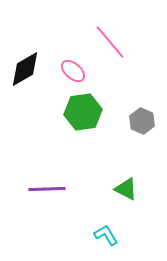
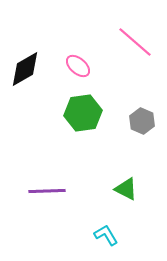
pink line: moved 25 px right; rotated 9 degrees counterclockwise
pink ellipse: moved 5 px right, 5 px up
green hexagon: moved 1 px down
purple line: moved 2 px down
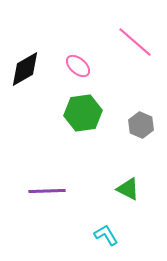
gray hexagon: moved 1 px left, 4 px down
green triangle: moved 2 px right
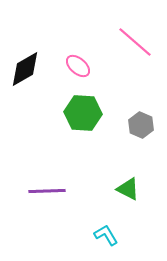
green hexagon: rotated 12 degrees clockwise
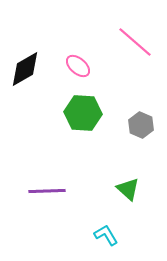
green triangle: rotated 15 degrees clockwise
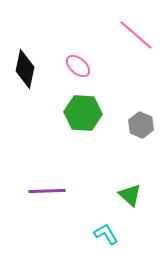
pink line: moved 1 px right, 7 px up
black diamond: rotated 48 degrees counterclockwise
green triangle: moved 2 px right, 6 px down
cyan L-shape: moved 1 px up
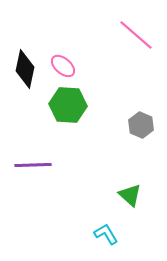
pink ellipse: moved 15 px left
green hexagon: moved 15 px left, 8 px up
purple line: moved 14 px left, 26 px up
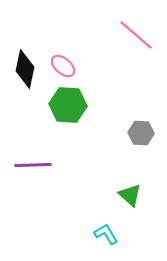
gray hexagon: moved 8 px down; rotated 20 degrees counterclockwise
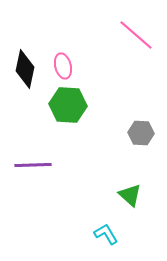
pink ellipse: rotated 35 degrees clockwise
